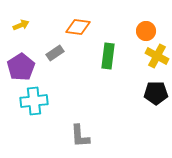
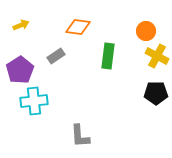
gray rectangle: moved 1 px right, 3 px down
purple pentagon: moved 1 px left, 3 px down
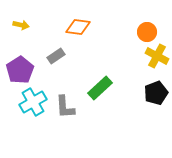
yellow arrow: rotated 35 degrees clockwise
orange circle: moved 1 px right, 1 px down
green rectangle: moved 8 px left, 32 px down; rotated 40 degrees clockwise
black pentagon: rotated 20 degrees counterclockwise
cyan cross: moved 1 px left, 1 px down; rotated 24 degrees counterclockwise
gray L-shape: moved 15 px left, 29 px up
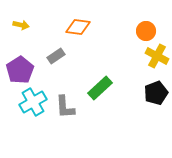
orange circle: moved 1 px left, 1 px up
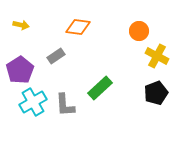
orange circle: moved 7 px left
gray L-shape: moved 2 px up
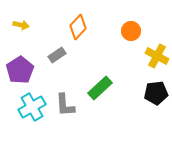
orange diamond: rotated 55 degrees counterclockwise
orange circle: moved 8 px left
gray rectangle: moved 1 px right, 1 px up
black pentagon: rotated 15 degrees clockwise
cyan cross: moved 1 px left, 5 px down
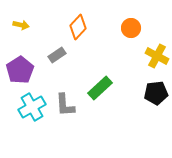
orange circle: moved 3 px up
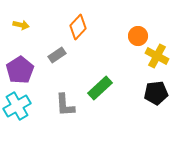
orange circle: moved 7 px right, 8 px down
cyan cross: moved 15 px left, 1 px up
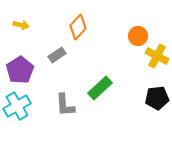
black pentagon: moved 1 px right, 5 px down
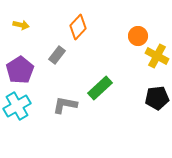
gray rectangle: rotated 18 degrees counterclockwise
gray L-shape: rotated 105 degrees clockwise
